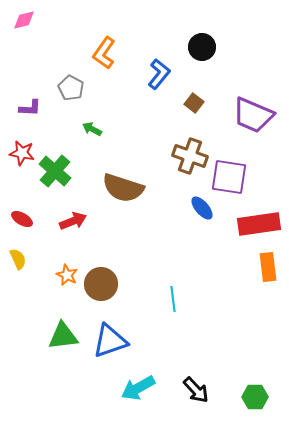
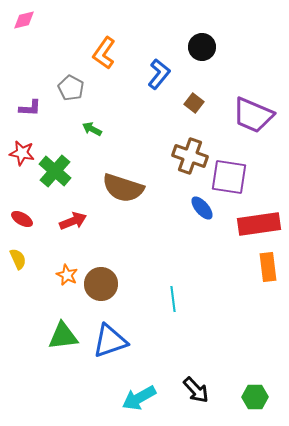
cyan arrow: moved 1 px right, 10 px down
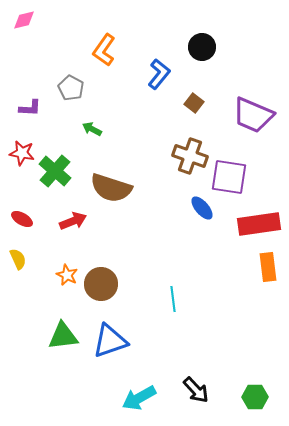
orange L-shape: moved 3 px up
brown semicircle: moved 12 px left
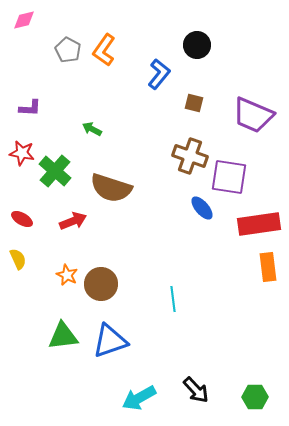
black circle: moved 5 px left, 2 px up
gray pentagon: moved 3 px left, 38 px up
brown square: rotated 24 degrees counterclockwise
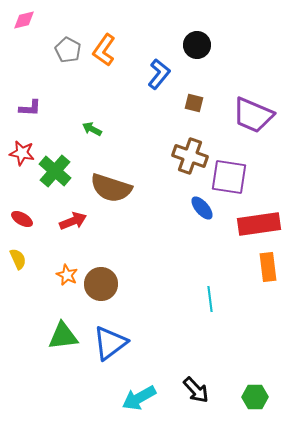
cyan line: moved 37 px right
blue triangle: moved 2 px down; rotated 18 degrees counterclockwise
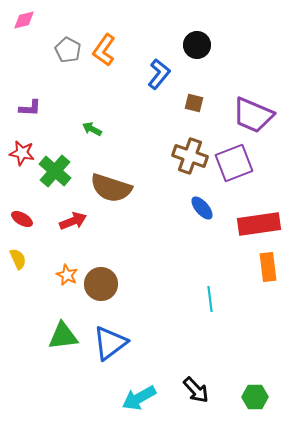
purple square: moved 5 px right, 14 px up; rotated 30 degrees counterclockwise
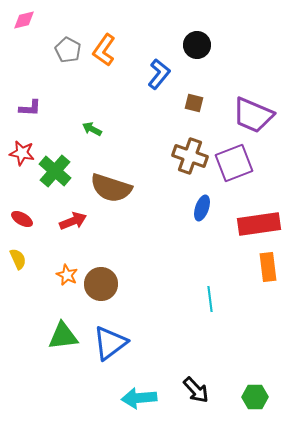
blue ellipse: rotated 60 degrees clockwise
cyan arrow: rotated 24 degrees clockwise
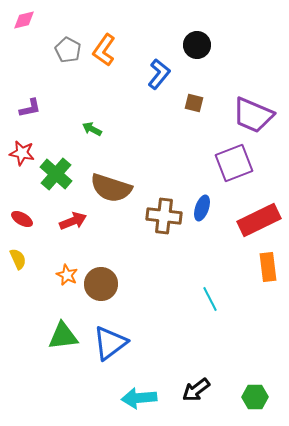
purple L-shape: rotated 15 degrees counterclockwise
brown cross: moved 26 px left, 60 px down; rotated 12 degrees counterclockwise
green cross: moved 1 px right, 3 px down
red rectangle: moved 4 px up; rotated 18 degrees counterclockwise
cyan line: rotated 20 degrees counterclockwise
black arrow: rotated 96 degrees clockwise
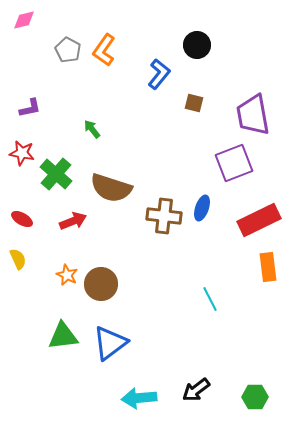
purple trapezoid: rotated 57 degrees clockwise
green arrow: rotated 24 degrees clockwise
